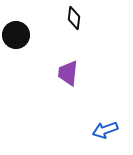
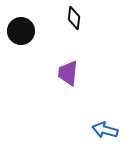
black circle: moved 5 px right, 4 px up
blue arrow: rotated 35 degrees clockwise
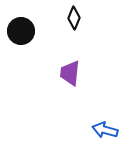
black diamond: rotated 15 degrees clockwise
purple trapezoid: moved 2 px right
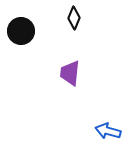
blue arrow: moved 3 px right, 1 px down
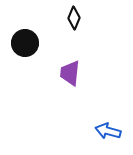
black circle: moved 4 px right, 12 px down
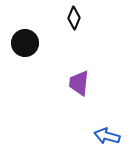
purple trapezoid: moved 9 px right, 10 px down
blue arrow: moved 1 px left, 5 px down
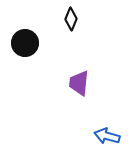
black diamond: moved 3 px left, 1 px down
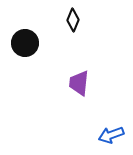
black diamond: moved 2 px right, 1 px down
blue arrow: moved 4 px right, 1 px up; rotated 35 degrees counterclockwise
